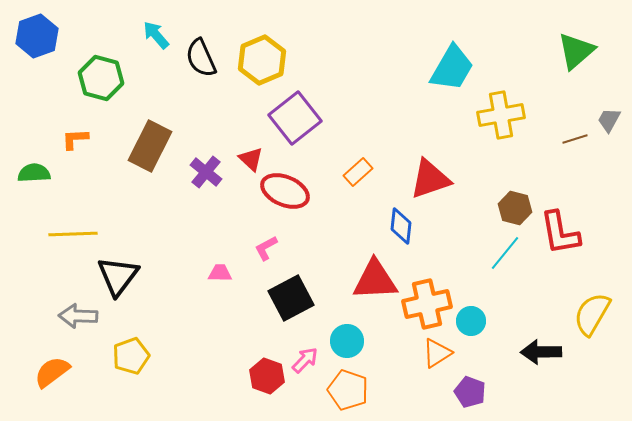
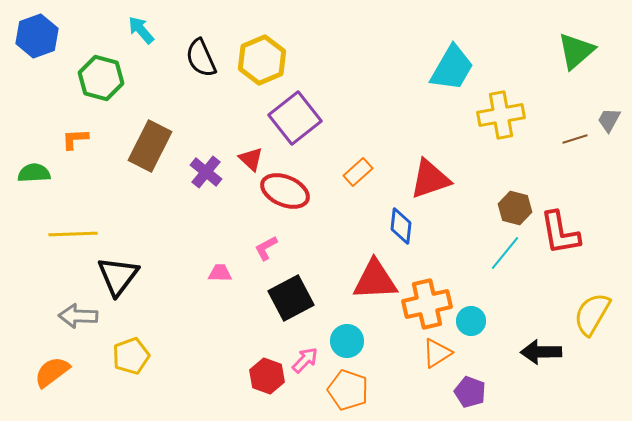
cyan arrow at (156, 35): moved 15 px left, 5 px up
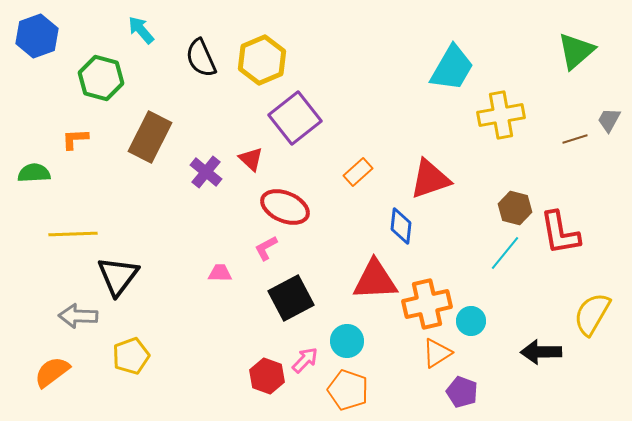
brown rectangle at (150, 146): moved 9 px up
red ellipse at (285, 191): moved 16 px down
purple pentagon at (470, 392): moved 8 px left
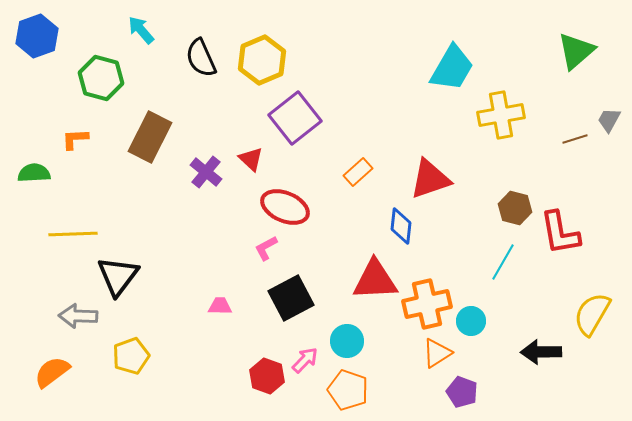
cyan line at (505, 253): moved 2 px left, 9 px down; rotated 9 degrees counterclockwise
pink trapezoid at (220, 273): moved 33 px down
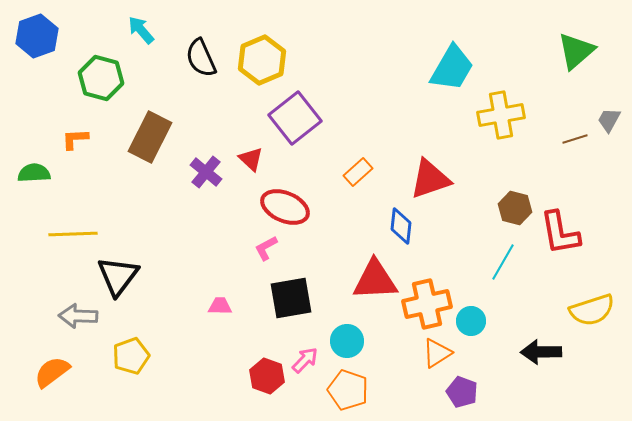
black square at (291, 298): rotated 18 degrees clockwise
yellow semicircle at (592, 314): moved 4 px up; rotated 138 degrees counterclockwise
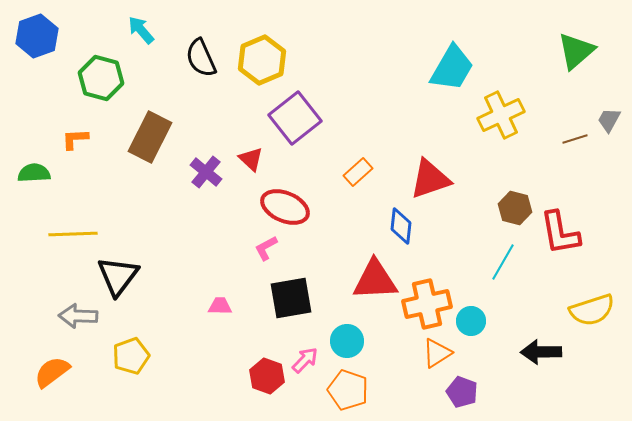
yellow cross at (501, 115): rotated 15 degrees counterclockwise
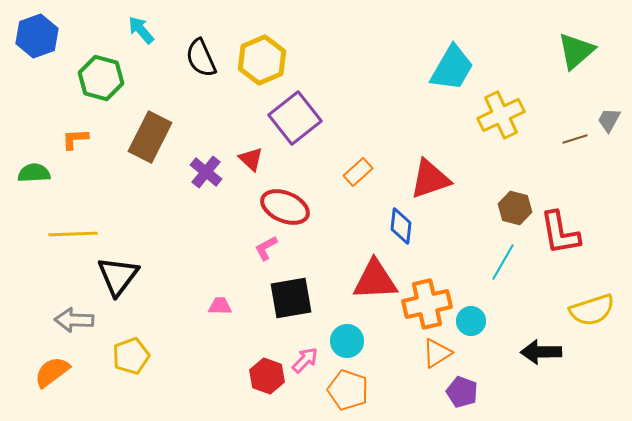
gray arrow at (78, 316): moved 4 px left, 4 px down
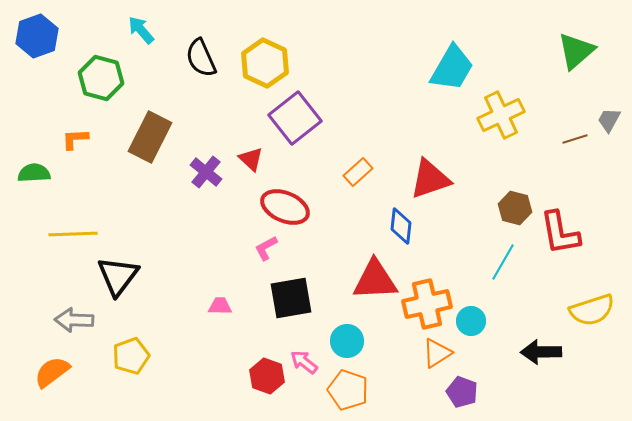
yellow hexagon at (262, 60): moved 3 px right, 3 px down; rotated 12 degrees counterclockwise
pink arrow at (305, 360): moved 1 px left, 2 px down; rotated 96 degrees counterclockwise
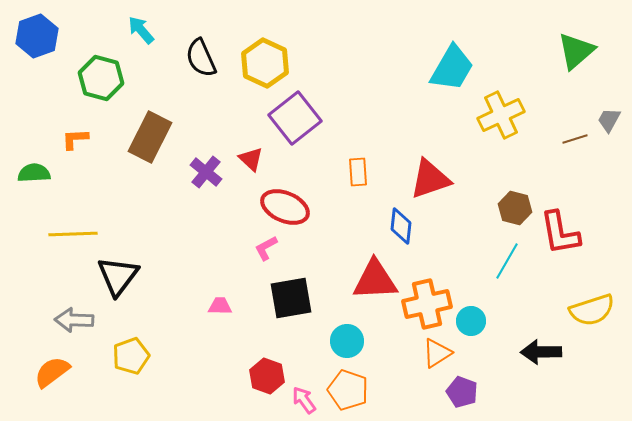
orange rectangle at (358, 172): rotated 52 degrees counterclockwise
cyan line at (503, 262): moved 4 px right, 1 px up
pink arrow at (304, 362): moved 38 px down; rotated 16 degrees clockwise
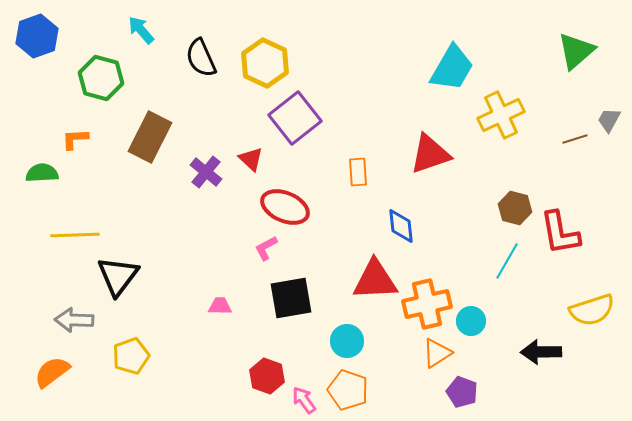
green semicircle at (34, 173): moved 8 px right
red triangle at (430, 179): moved 25 px up
blue diamond at (401, 226): rotated 12 degrees counterclockwise
yellow line at (73, 234): moved 2 px right, 1 px down
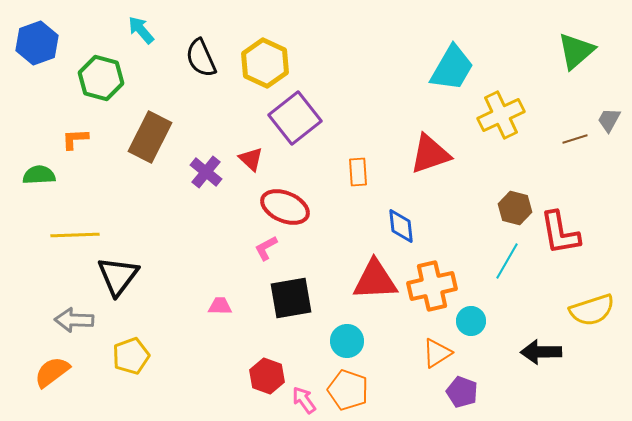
blue hexagon at (37, 36): moved 7 px down
green semicircle at (42, 173): moved 3 px left, 2 px down
orange cross at (427, 304): moved 5 px right, 18 px up
